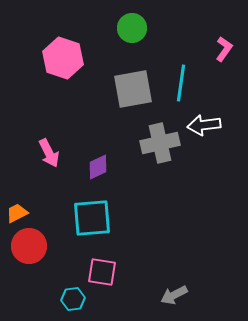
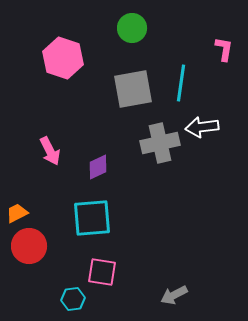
pink L-shape: rotated 25 degrees counterclockwise
white arrow: moved 2 px left, 2 px down
pink arrow: moved 1 px right, 2 px up
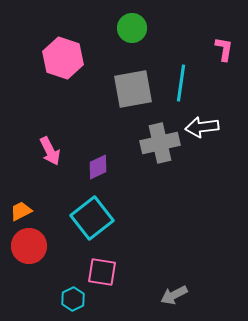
orange trapezoid: moved 4 px right, 2 px up
cyan square: rotated 33 degrees counterclockwise
cyan hexagon: rotated 20 degrees counterclockwise
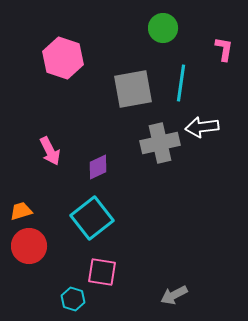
green circle: moved 31 px right
orange trapezoid: rotated 10 degrees clockwise
cyan hexagon: rotated 15 degrees counterclockwise
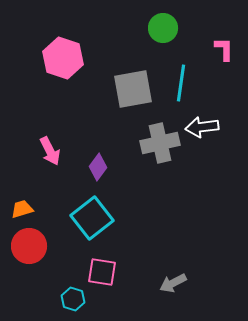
pink L-shape: rotated 10 degrees counterclockwise
purple diamond: rotated 28 degrees counterclockwise
orange trapezoid: moved 1 px right, 2 px up
gray arrow: moved 1 px left, 12 px up
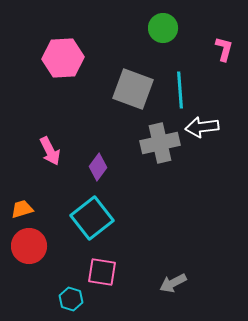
pink L-shape: rotated 15 degrees clockwise
pink hexagon: rotated 21 degrees counterclockwise
cyan line: moved 1 px left, 7 px down; rotated 12 degrees counterclockwise
gray square: rotated 30 degrees clockwise
cyan hexagon: moved 2 px left
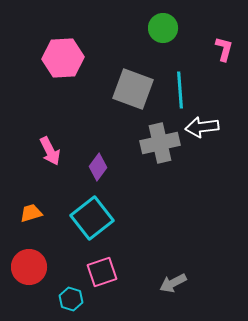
orange trapezoid: moved 9 px right, 4 px down
red circle: moved 21 px down
pink square: rotated 28 degrees counterclockwise
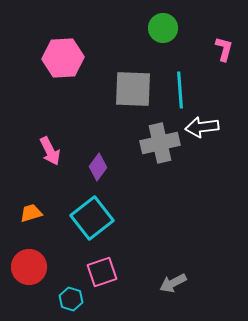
gray square: rotated 18 degrees counterclockwise
